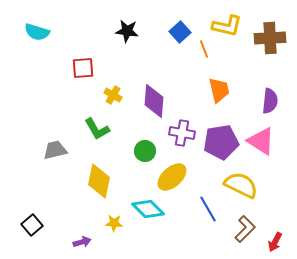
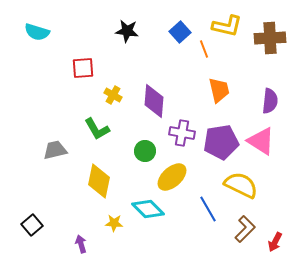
purple arrow: moved 1 px left, 2 px down; rotated 90 degrees counterclockwise
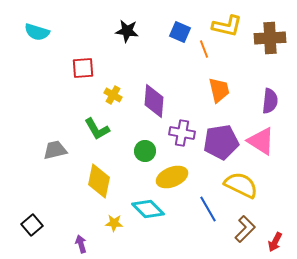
blue square: rotated 25 degrees counterclockwise
yellow ellipse: rotated 20 degrees clockwise
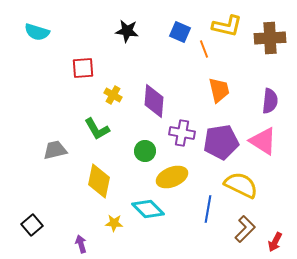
pink triangle: moved 2 px right
blue line: rotated 40 degrees clockwise
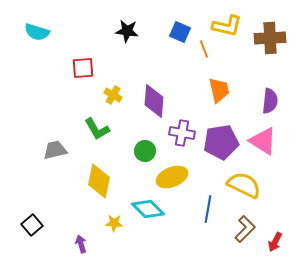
yellow semicircle: moved 3 px right
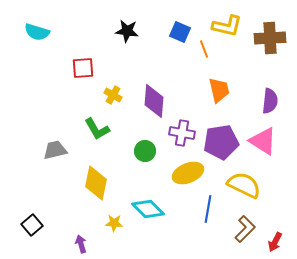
yellow ellipse: moved 16 px right, 4 px up
yellow diamond: moved 3 px left, 2 px down
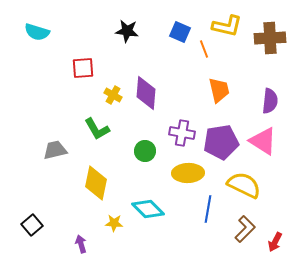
purple diamond: moved 8 px left, 8 px up
yellow ellipse: rotated 20 degrees clockwise
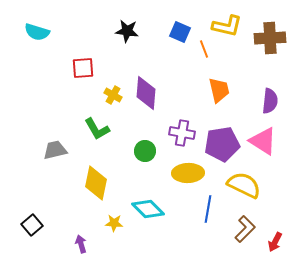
purple pentagon: moved 1 px right, 2 px down
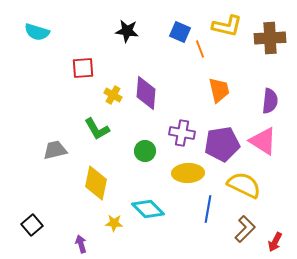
orange line: moved 4 px left
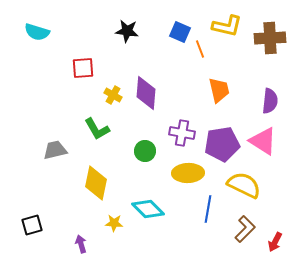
black square: rotated 25 degrees clockwise
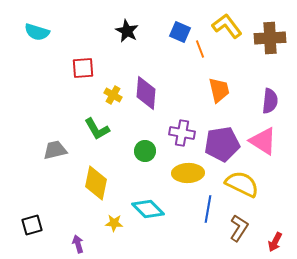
yellow L-shape: rotated 140 degrees counterclockwise
black star: rotated 20 degrees clockwise
yellow semicircle: moved 2 px left, 1 px up
brown L-shape: moved 6 px left, 1 px up; rotated 12 degrees counterclockwise
purple arrow: moved 3 px left
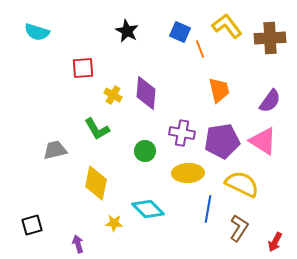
purple semicircle: rotated 30 degrees clockwise
purple pentagon: moved 3 px up
